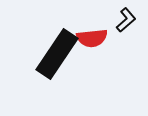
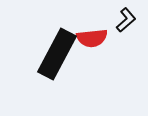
black rectangle: rotated 6 degrees counterclockwise
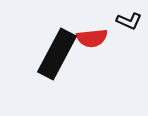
black L-shape: moved 3 px right, 1 px down; rotated 65 degrees clockwise
